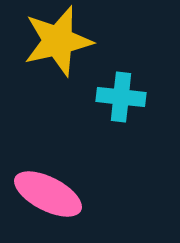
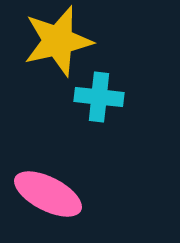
cyan cross: moved 22 px left
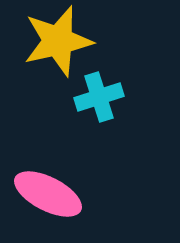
cyan cross: rotated 24 degrees counterclockwise
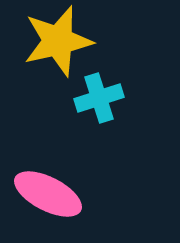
cyan cross: moved 1 px down
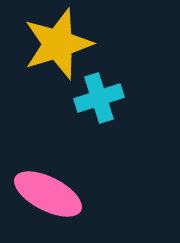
yellow star: moved 3 px down; rotated 4 degrees counterclockwise
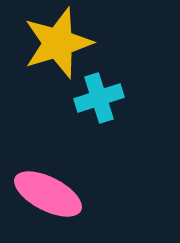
yellow star: moved 1 px up
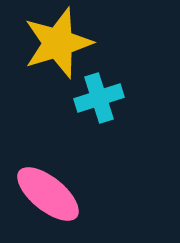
pink ellipse: rotated 12 degrees clockwise
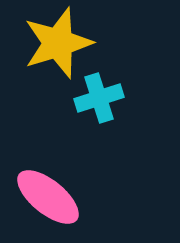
pink ellipse: moved 3 px down
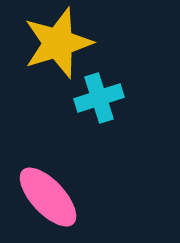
pink ellipse: rotated 8 degrees clockwise
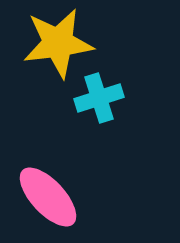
yellow star: rotated 10 degrees clockwise
